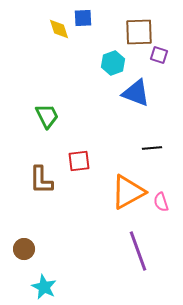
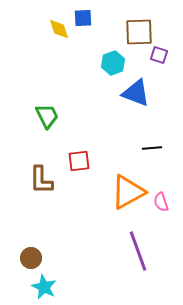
brown circle: moved 7 px right, 9 px down
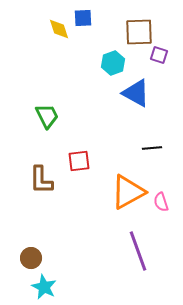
blue triangle: rotated 8 degrees clockwise
